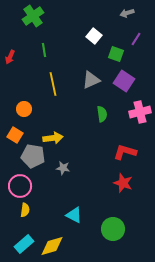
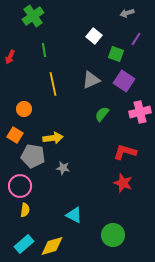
green semicircle: rotated 133 degrees counterclockwise
green circle: moved 6 px down
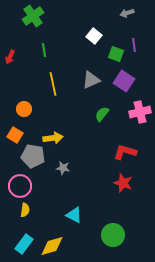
purple line: moved 2 px left, 6 px down; rotated 40 degrees counterclockwise
cyan rectangle: rotated 12 degrees counterclockwise
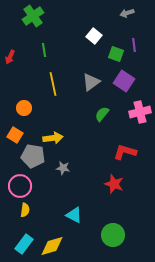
gray triangle: moved 2 px down; rotated 12 degrees counterclockwise
orange circle: moved 1 px up
red star: moved 9 px left, 1 px down
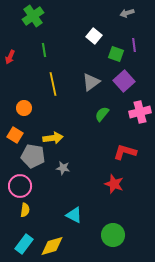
purple square: rotated 15 degrees clockwise
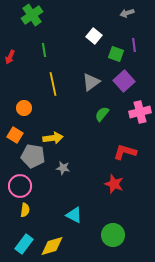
green cross: moved 1 px left, 1 px up
